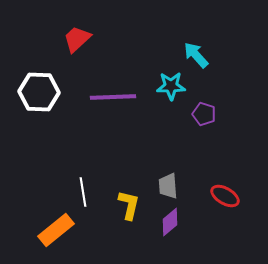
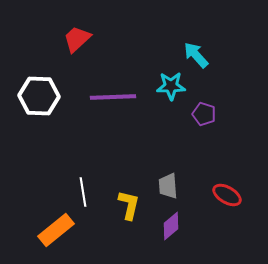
white hexagon: moved 4 px down
red ellipse: moved 2 px right, 1 px up
purple diamond: moved 1 px right, 4 px down
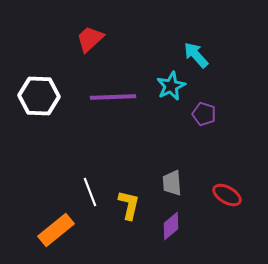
red trapezoid: moved 13 px right
cyan star: rotated 24 degrees counterclockwise
gray trapezoid: moved 4 px right, 3 px up
white line: moved 7 px right; rotated 12 degrees counterclockwise
